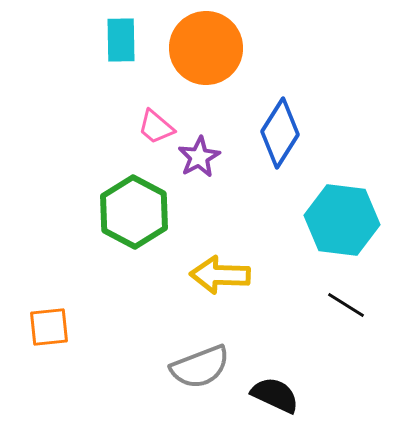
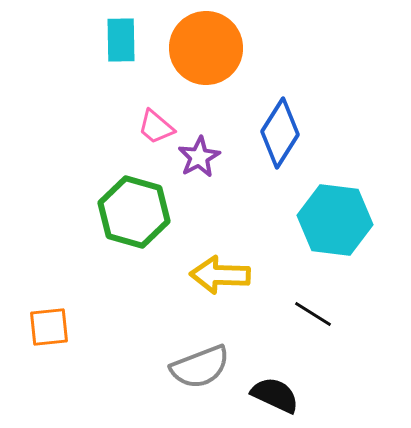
green hexagon: rotated 12 degrees counterclockwise
cyan hexagon: moved 7 px left
black line: moved 33 px left, 9 px down
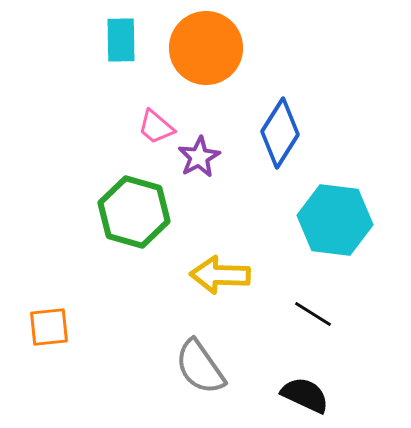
gray semicircle: rotated 76 degrees clockwise
black semicircle: moved 30 px right
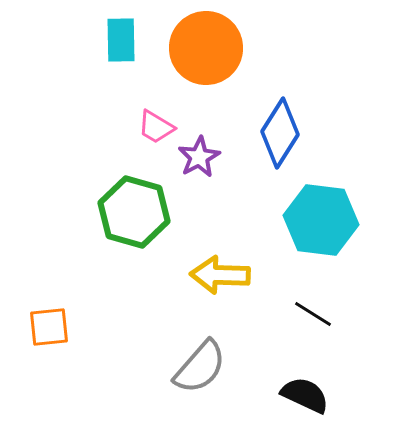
pink trapezoid: rotated 9 degrees counterclockwise
cyan hexagon: moved 14 px left
gray semicircle: rotated 104 degrees counterclockwise
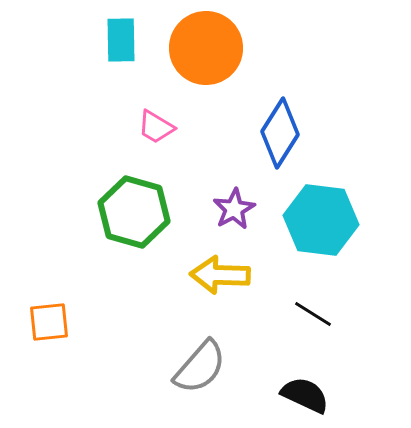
purple star: moved 35 px right, 52 px down
orange square: moved 5 px up
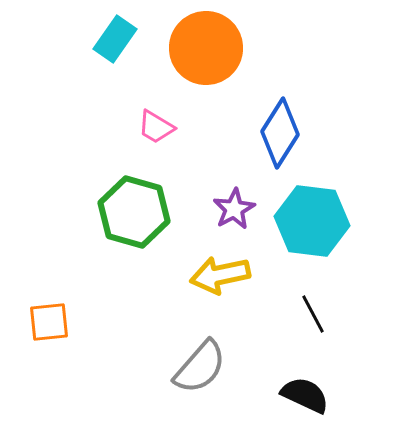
cyan rectangle: moved 6 px left, 1 px up; rotated 36 degrees clockwise
cyan hexagon: moved 9 px left, 1 px down
yellow arrow: rotated 14 degrees counterclockwise
black line: rotated 30 degrees clockwise
